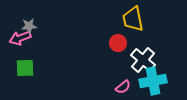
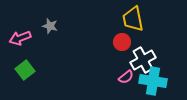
gray star: moved 21 px right; rotated 21 degrees clockwise
red circle: moved 4 px right, 1 px up
white cross: rotated 20 degrees clockwise
green square: moved 2 px down; rotated 36 degrees counterclockwise
cyan cross: rotated 20 degrees clockwise
pink semicircle: moved 3 px right, 10 px up
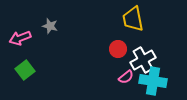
red circle: moved 4 px left, 7 px down
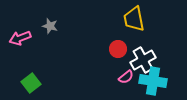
yellow trapezoid: moved 1 px right
green square: moved 6 px right, 13 px down
